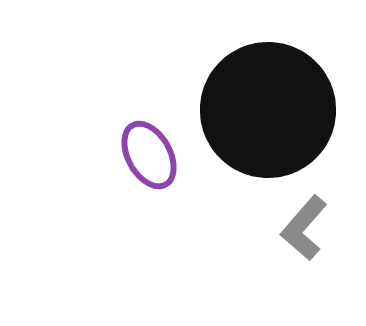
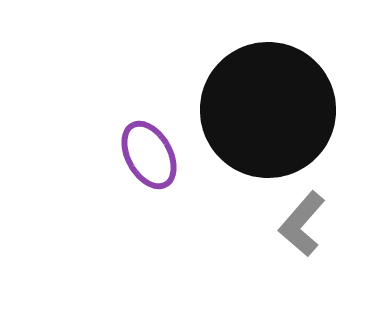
gray L-shape: moved 2 px left, 4 px up
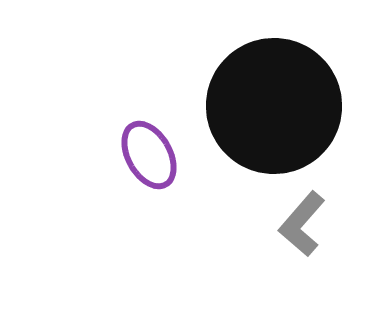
black circle: moved 6 px right, 4 px up
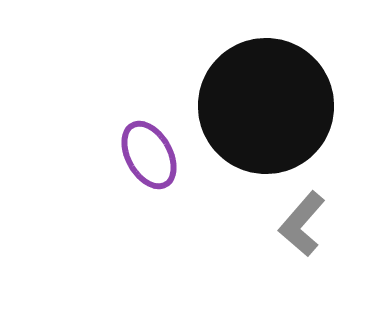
black circle: moved 8 px left
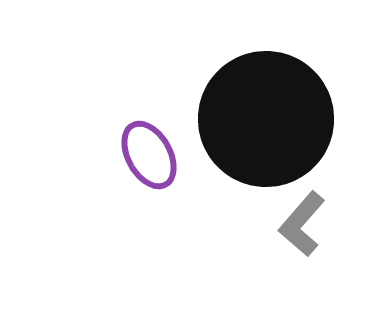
black circle: moved 13 px down
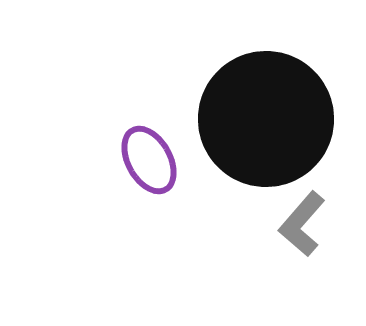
purple ellipse: moved 5 px down
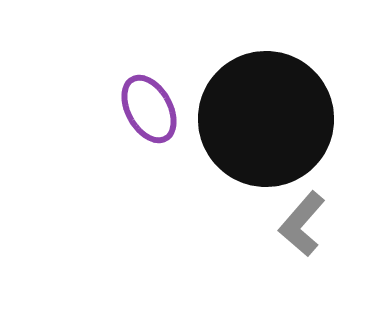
purple ellipse: moved 51 px up
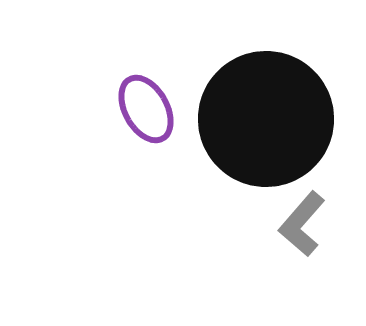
purple ellipse: moved 3 px left
